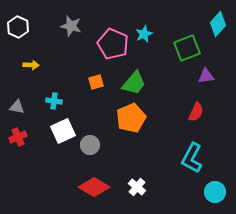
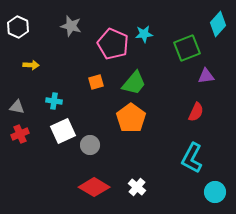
cyan star: rotated 18 degrees clockwise
orange pentagon: rotated 12 degrees counterclockwise
red cross: moved 2 px right, 3 px up
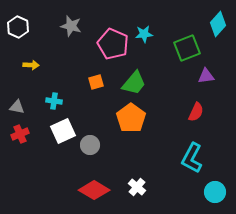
red diamond: moved 3 px down
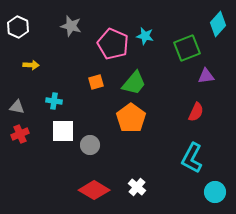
cyan star: moved 1 px right, 2 px down; rotated 18 degrees clockwise
white square: rotated 25 degrees clockwise
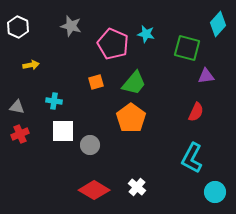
cyan star: moved 1 px right, 2 px up
green square: rotated 36 degrees clockwise
yellow arrow: rotated 14 degrees counterclockwise
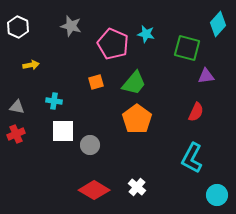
orange pentagon: moved 6 px right, 1 px down
red cross: moved 4 px left
cyan circle: moved 2 px right, 3 px down
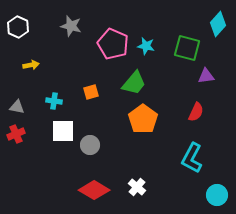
cyan star: moved 12 px down
orange square: moved 5 px left, 10 px down
orange pentagon: moved 6 px right
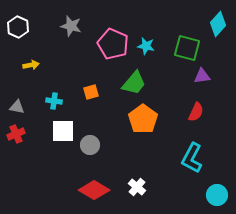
purple triangle: moved 4 px left
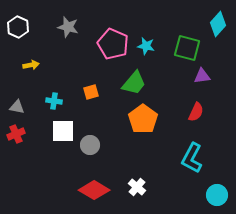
gray star: moved 3 px left, 1 px down
